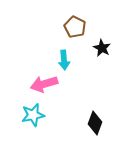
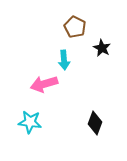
cyan star: moved 3 px left, 7 px down; rotated 20 degrees clockwise
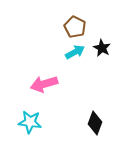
cyan arrow: moved 11 px right, 8 px up; rotated 114 degrees counterclockwise
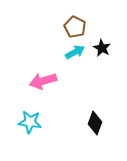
pink arrow: moved 1 px left, 3 px up
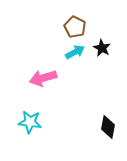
pink arrow: moved 3 px up
black diamond: moved 13 px right, 4 px down; rotated 10 degrees counterclockwise
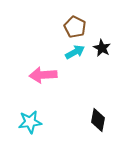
pink arrow: moved 3 px up; rotated 12 degrees clockwise
cyan star: rotated 15 degrees counterclockwise
black diamond: moved 10 px left, 7 px up
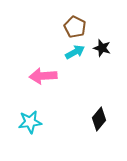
black star: rotated 12 degrees counterclockwise
pink arrow: moved 1 px down
black diamond: moved 1 px right, 1 px up; rotated 30 degrees clockwise
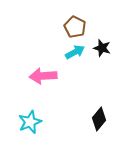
cyan star: rotated 15 degrees counterclockwise
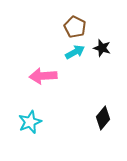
black diamond: moved 4 px right, 1 px up
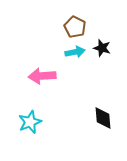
cyan arrow: rotated 18 degrees clockwise
pink arrow: moved 1 px left
black diamond: rotated 45 degrees counterclockwise
